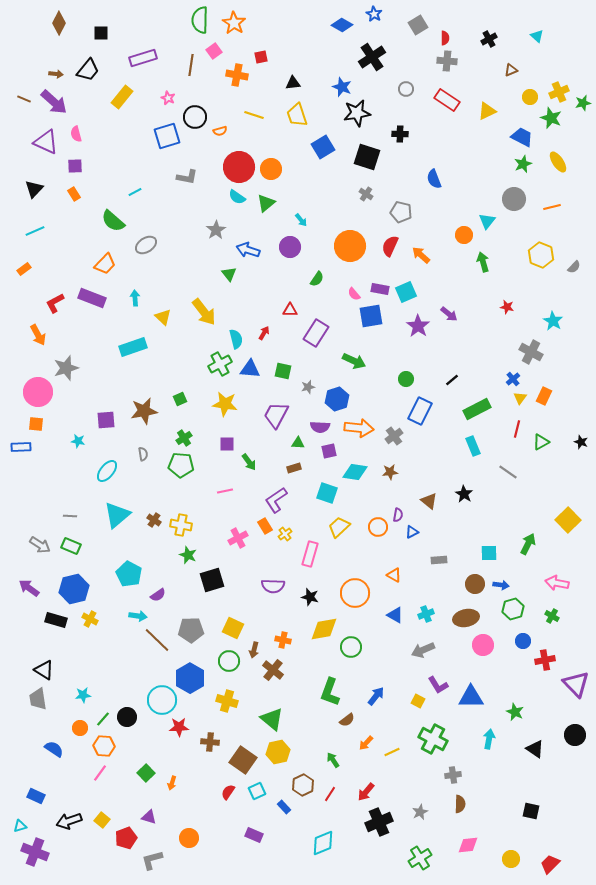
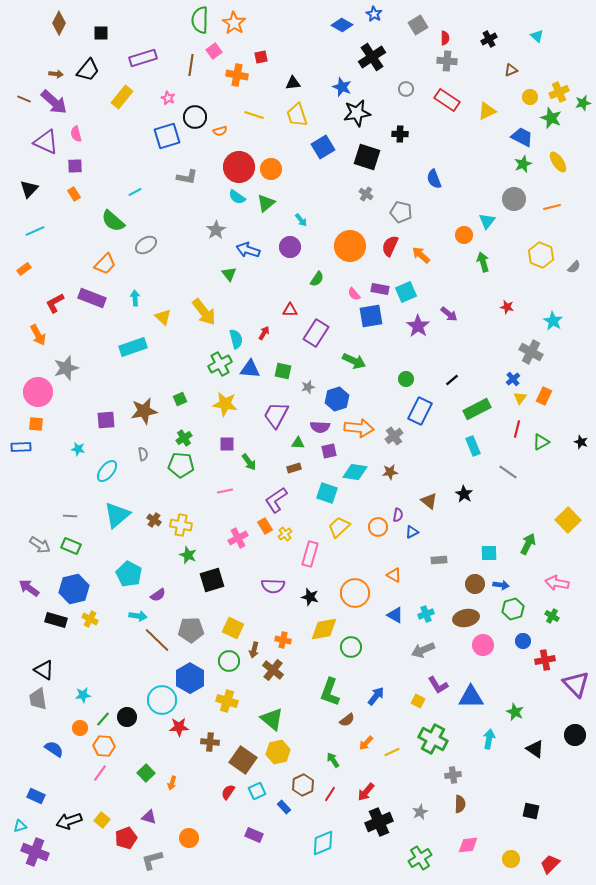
black triangle at (34, 189): moved 5 px left
cyan star at (78, 441): moved 8 px down
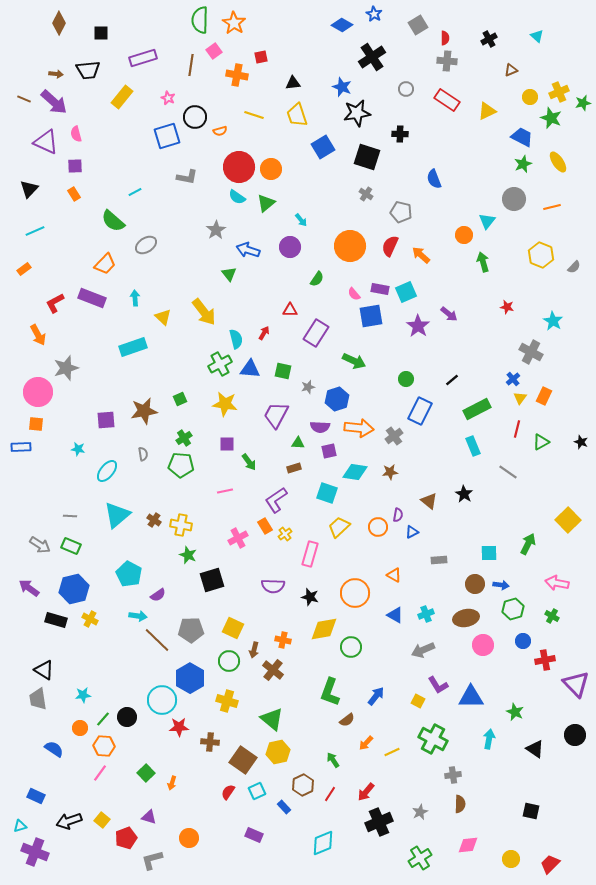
black trapezoid at (88, 70): rotated 45 degrees clockwise
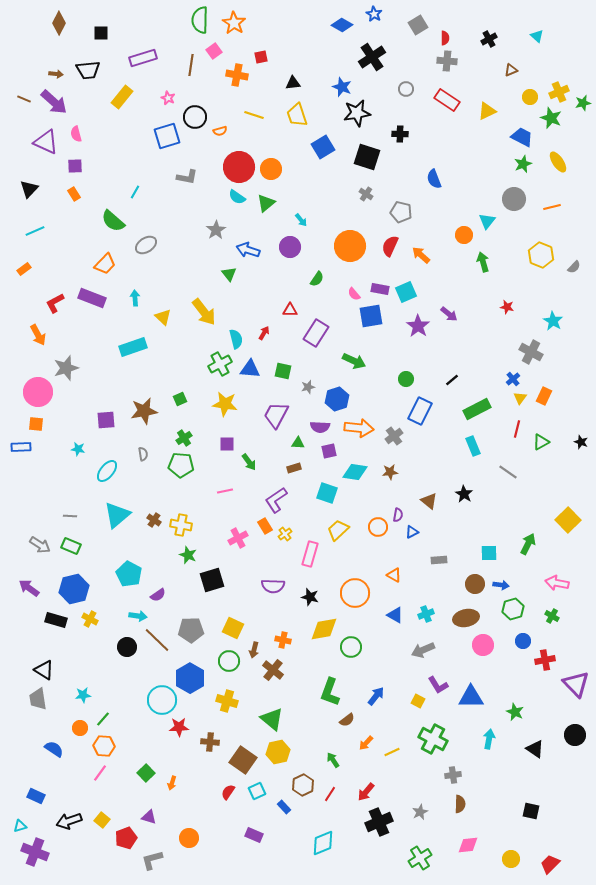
cyan line at (135, 192): rotated 32 degrees counterclockwise
yellow trapezoid at (339, 527): moved 1 px left, 3 px down
black circle at (127, 717): moved 70 px up
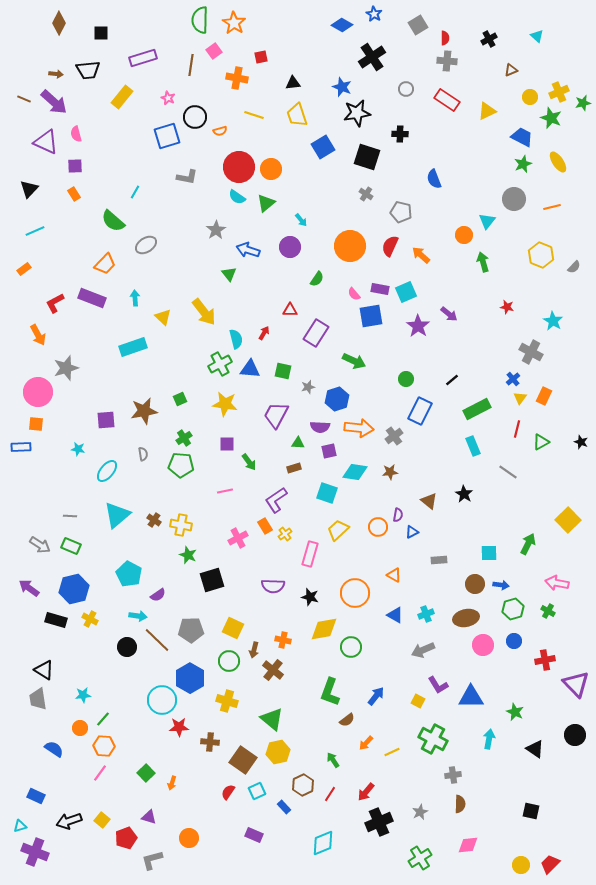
orange cross at (237, 75): moved 3 px down
green cross at (552, 616): moved 4 px left, 5 px up
blue circle at (523, 641): moved 9 px left
yellow circle at (511, 859): moved 10 px right, 6 px down
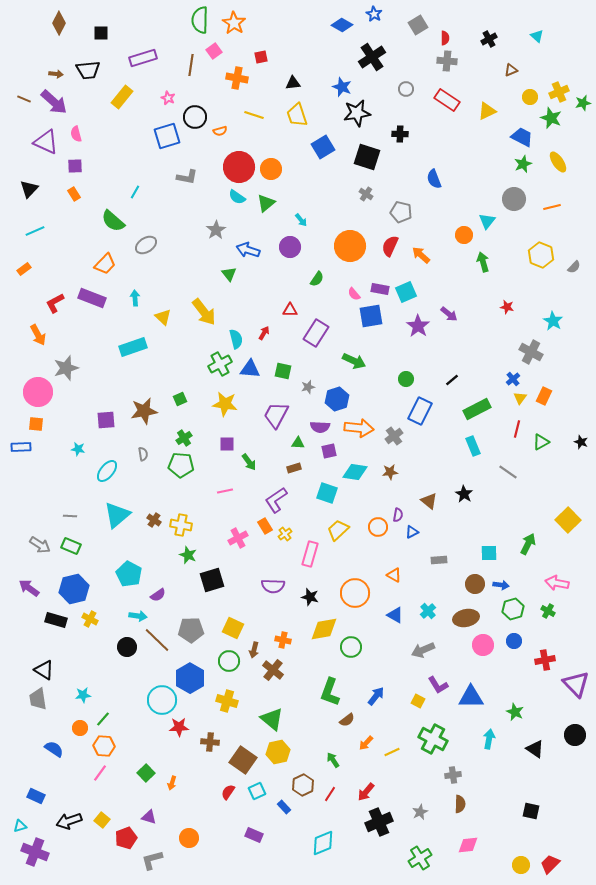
cyan cross at (426, 614): moved 2 px right, 3 px up; rotated 21 degrees counterclockwise
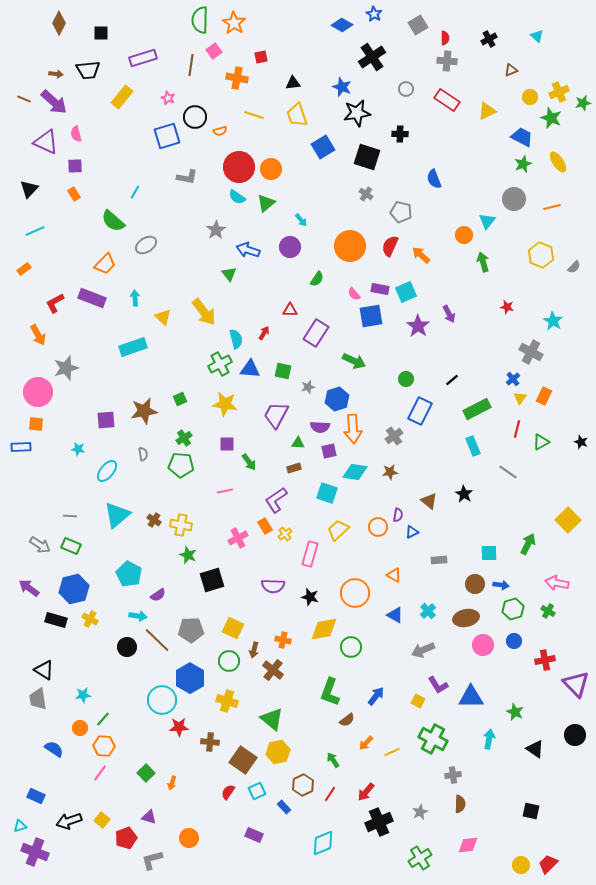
purple arrow at (449, 314): rotated 24 degrees clockwise
orange arrow at (359, 428): moved 6 px left, 1 px down; rotated 80 degrees clockwise
red trapezoid at (550, 864): moved 2 px left
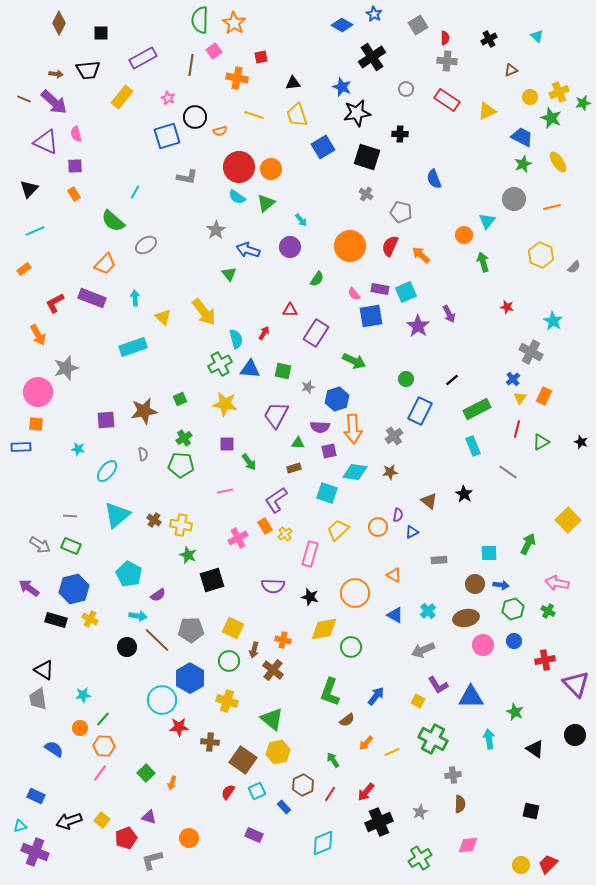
purple rectangle at (143, 58): rotated 12 degrees counterclockwise
cyan arrow at (489, 739): rotated 18 degrees counterclockwise
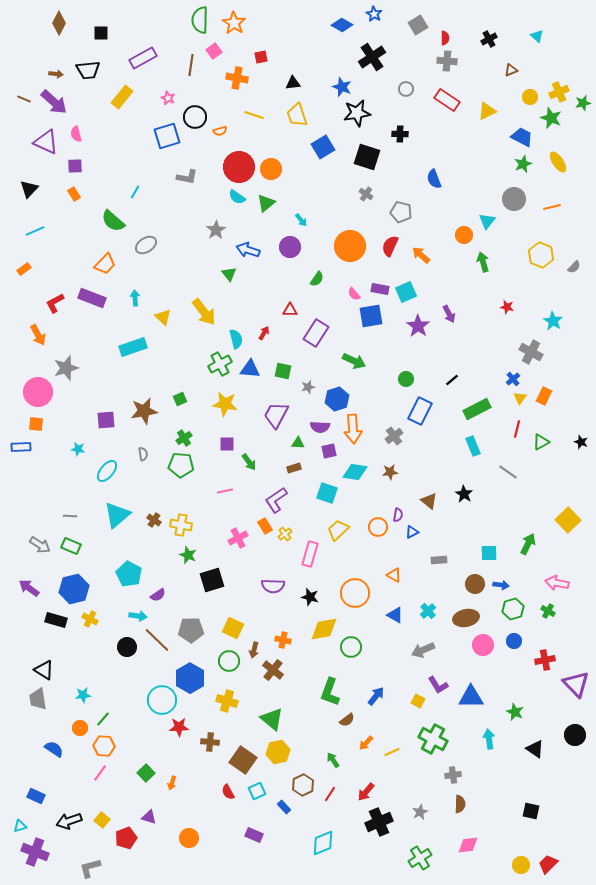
red semicircle at (228, 792): rotated 63 degrees counterclockwise
gray L-shape at (152, 860): moved 62 px left, 8 px down
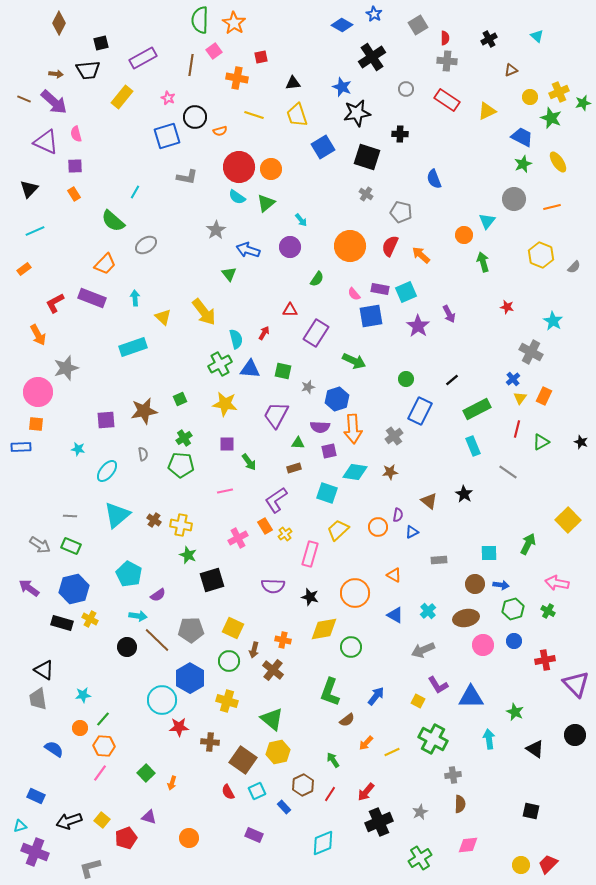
black square at (101, 33): moved 10 px down; rotated 14 degrees counterclockwise
black rectangle at (56, 620): moved 6 px right, 3 px down
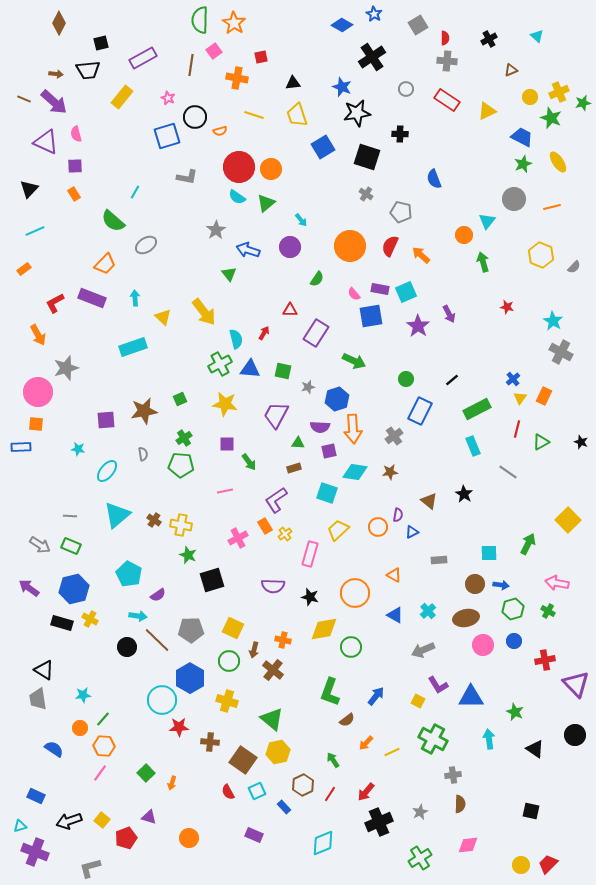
gray cross at (531, 352): moved 30 px right
